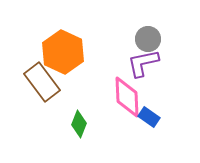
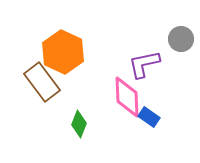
gray circle: moved 33 px right
purple L-shape: moved 1 px right, 1 px down
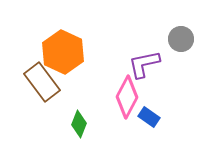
pink diamond: rotated 30 degrees clockwise
